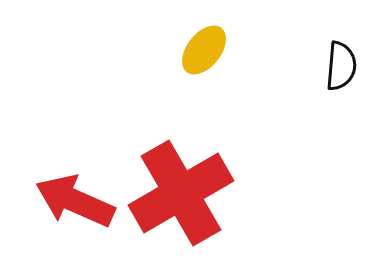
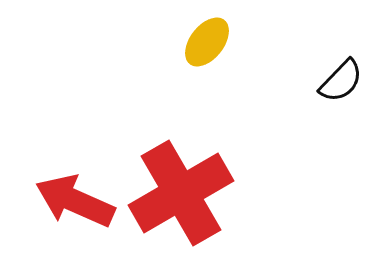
yellow ellipse: moved 3 px right, 8 px up
black semicircle: moved 15 px down; rotated 39 degrees clockwise
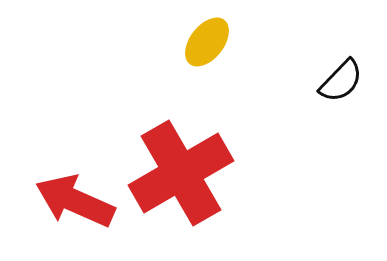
red cross: moved 20 px up
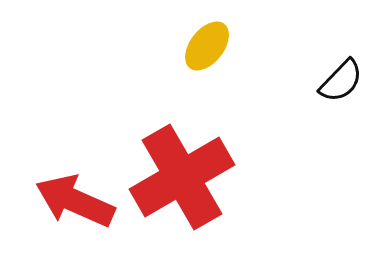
yellow ellipse: moved 4 px down
red cross: moved 1 px right, 4 px down
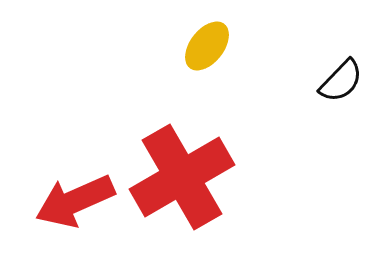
red arrow: rotated 48 degrees counterclockwise
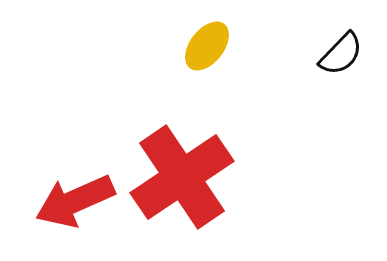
black semicircle: moved 27 px up
red cross: rotated 4 degrees counterclockwise
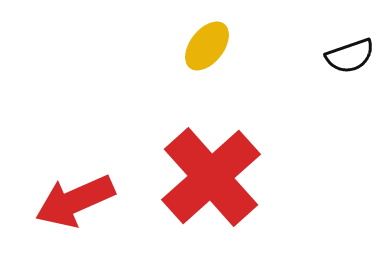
black semicircle: moved 9 px right, 2 px down; rotated 27 degrees clockwise
red cross: moved 29 px right; rotated 8 degrees counterclockwise
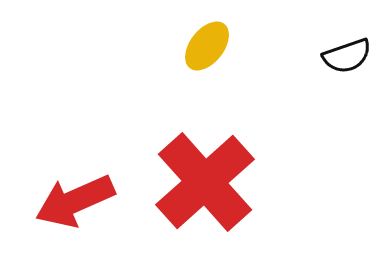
black semicircle: moved 3 px left
red cross: moved 6 px left, 5 px down
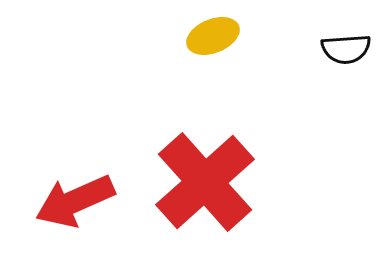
yellow ellipse: moved 6 px right, 10 px up; rotated 30 degrees clockwise
black semicircle: moved 1 px left, 7 px up; rotated 15 degrees clockwise
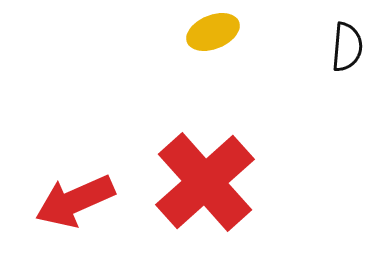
yellow ellipse: moved 4 px up
black semicircle: moved 1 px right, 2 px up; rotated 81 degrees counterclockwise
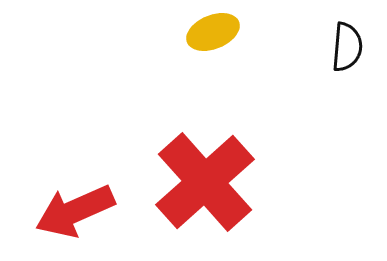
red arrow: moved 10 px down
